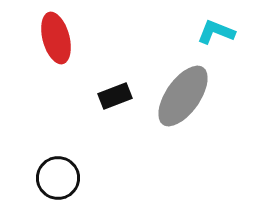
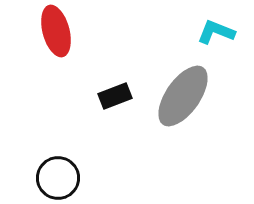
red ellipse: moved 7 px up
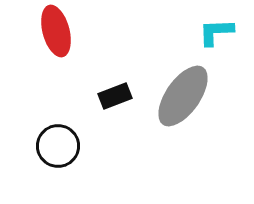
cyan L-shape: rotated 24 degrees counterclockwise
black circle: moved 32 px up
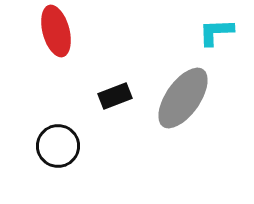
gray ellipse: moved 2 px down
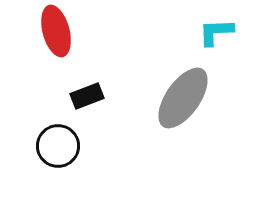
black rectangle: moved 28 px left
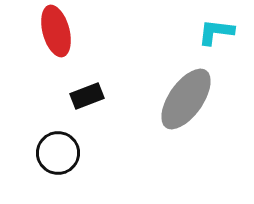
cyan L-shape: rotated 9 degrees clockwise
gray ellipse: moved 3 px right, 1 px down
black circle: moved 7 px down
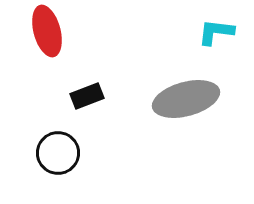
red ellipse: moved 9 px left
gray ellipse: rotated 40 degrees clockwise
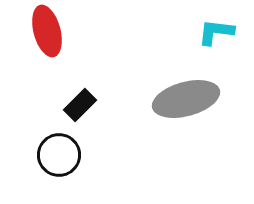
black rectangle: moved 7 px left, 9 px down; rotated 24 degrees counterclockwise
black circle: moved 1 px right, 2 px down
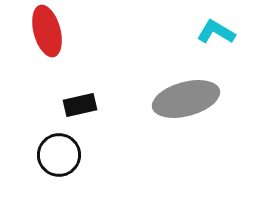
cyan L-shape: rotated 24 degrees clockwise
black rectangle: rotated 32 degrees clockwise
